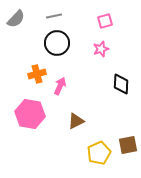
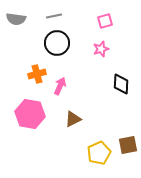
gray semicircle: rotated 54 degrees clockwise
brown triangle: moved 3 px left, 2 px up
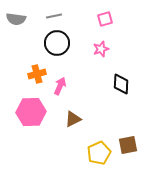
pink square: moved 2 px up
pink hexagon: moved 1 px right, 2 px up; rotated 12 degrees counterclockwise
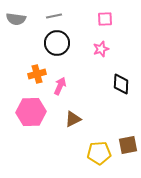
pink square: rotated 14 degrees clockwise
yellow pentagon: rotated 20 degrees clockwise
